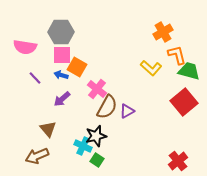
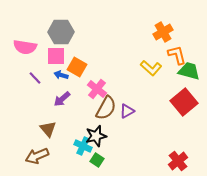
pink square: moved 6 px left, 1 px down
brown semicircle: moved 1 px left, 1 px down
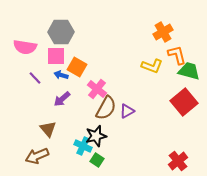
yellow L-shape: moved 1 px right, 2 px up; rotated 20 degrees counterclockwise
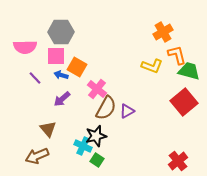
pink semicircle: rotated 10 degrees counterclockwise
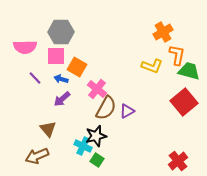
orange L-shape: rotated 25 degrees clockwise
blue arrow: moved 4 px down
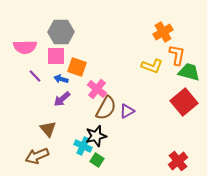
orange square: rotated 12 degrees counterclockwise
green trapezoid: moved 1 px down
purple line: moved 2 px up
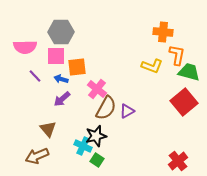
orange cross: rotated 36 degrees clockwise
orange square: rotated 24 degrees counterclockwise
